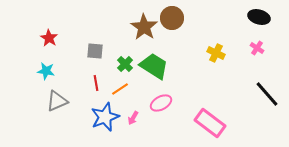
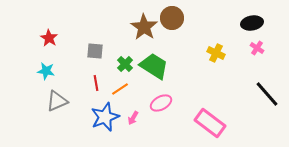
black ellipse: moved 7 px left, 6 px down; rotated 25 degrees counterclockwise
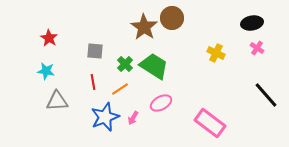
red line: moved 3 px left, 1 px up
black line: moved 1 px left, 1 px down
gray triangle: rotated 20 degrees clockwise
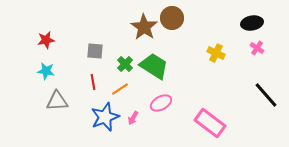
red star: moved 3 px left, 2 px down; rotated 30 degrees clockwise
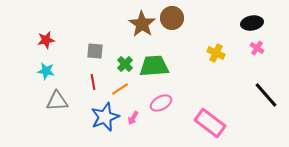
brown star: moved 2 px left, 3 px up
green trapezoid: rotated 36 degrees counterclockwise
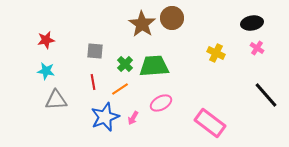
gray triangle: moved 1 px left, 1 px up
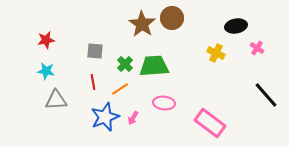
black ellipse: moved 16 px left, 3 px down
pink ellipse: moved 3 px right; rotated 35 degrees clockwise
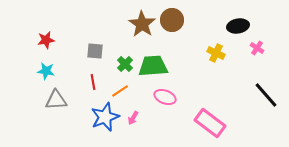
brown circle: moved 2 px down
black ellipse: moved 2 px right
green trapezoid: moved 1 px left
orange line: moved 2 px down
pink ellipse: moved 1 px right, 6 px up; rotated 15 degrees clockwise
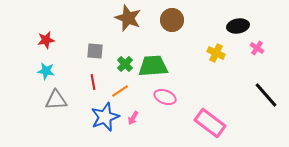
brown star: moved 14 px left, 6 px up; rotated 12 degrees counterclockwise
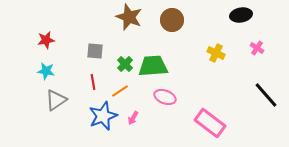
brown star: moved 1 px right, 1 px up
black ellipse: moved 3 px right, 11 px up
gray triangle: rotated 30 degrees counterclockwise
blue star: moved 2 px left, 1 px up
